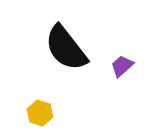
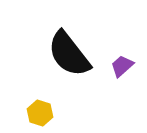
black semicircle: moved 3 px right, 6 px down
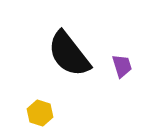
purple trapezoid: rotated 115 degrees clockwise
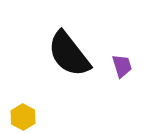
yellow hexagon: moved 17 px left, 4 px down; rotated 10 degrees clockwise
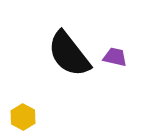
purple trapezoid: moved 7 px left, 9 px up; rotated 60 degrees counterclockwise
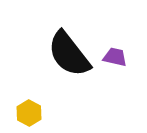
yellow hexagon: moved 6 px right, 4 px up
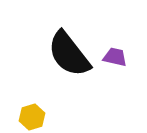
yellow hexagon: moved 3 px right, 4 px down; rotated 15 degrees clockwise
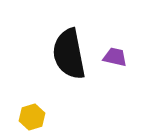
black semicircle: rotated 27 degrees clockwise
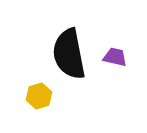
yellow hexagon: moved 7 px right, 21 px up
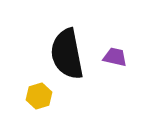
black semicircle: moved 2 px left
